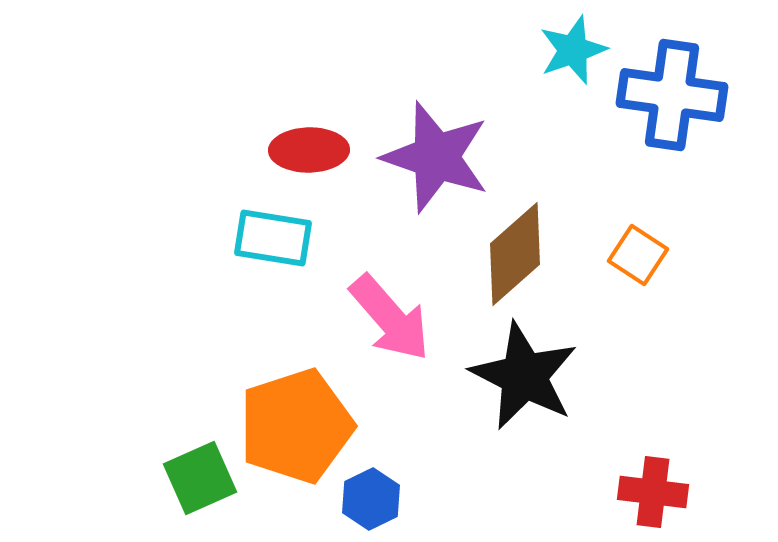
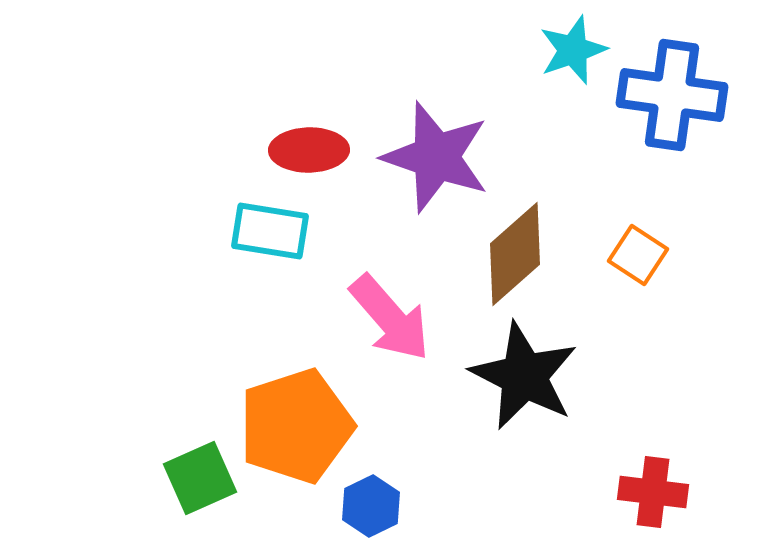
cyan rectangle: moved 3 px left, 7 px up
blue hexagon: moved 7 px down
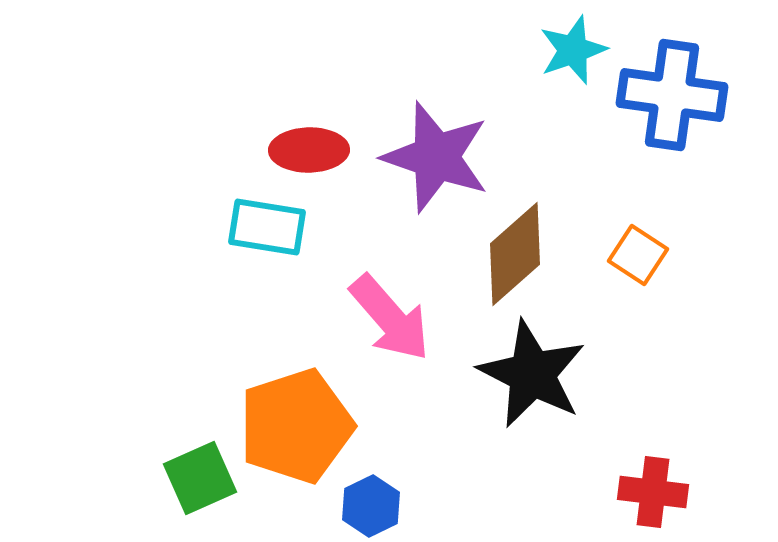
cyan rectangle: moved 3 px left, 4 px up
black star: moved 8 px right, 2 px up
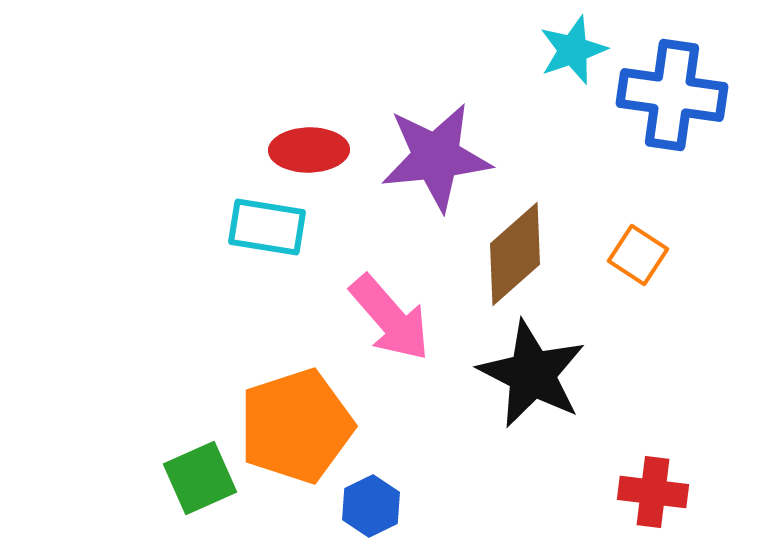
purple star: rotated 25 degrees counterclockwise
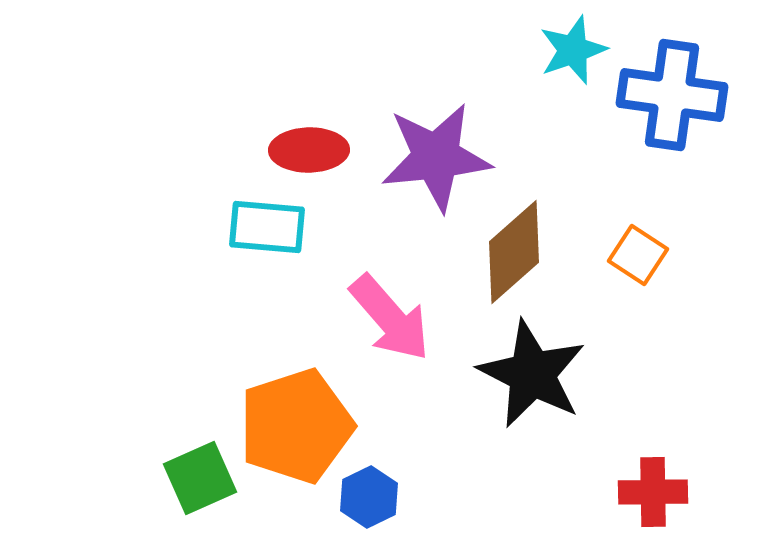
cyan rectangle: rotated 4 degrees counterclockwise
brown diamond: moved 1 px left, 2 px up
red cross: rotated 8 degrees counterclockwise
blue hexagon: moved 2 px left, 9 px up
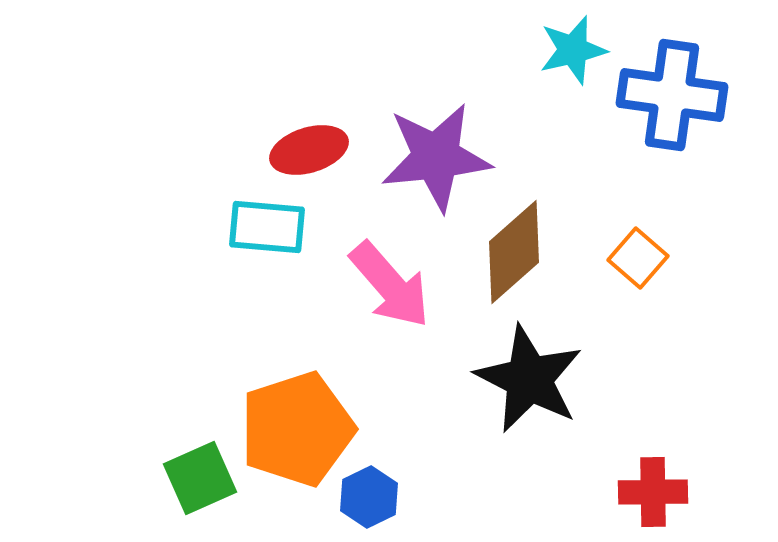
cyan star: rotated 6 degrees clockwise
red ellipse: rotated 16 degrees counterclockwise
orange square: moved 3 px down; rotated 8 degrees clockwise
pink arrow: moved 33 px up
black star: moved 3 px left, 5 px down
orange pentagon: moved 1 px right, 3 px down
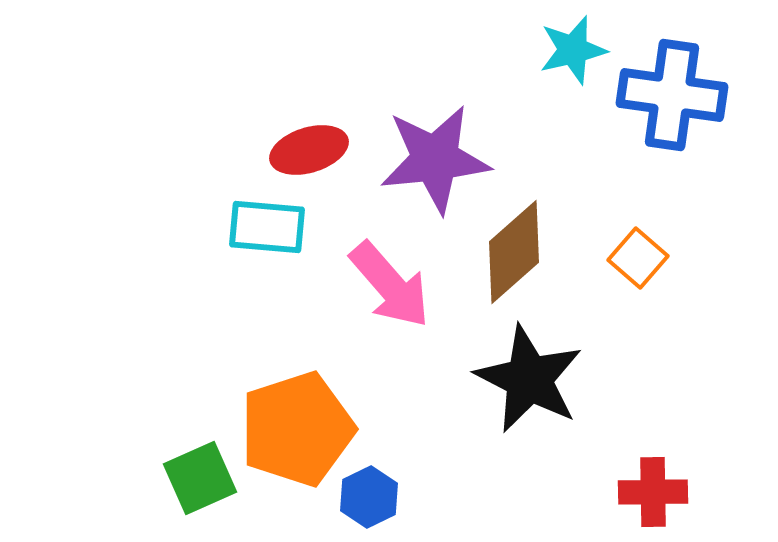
purple star: moved 1 px left, 2 px down
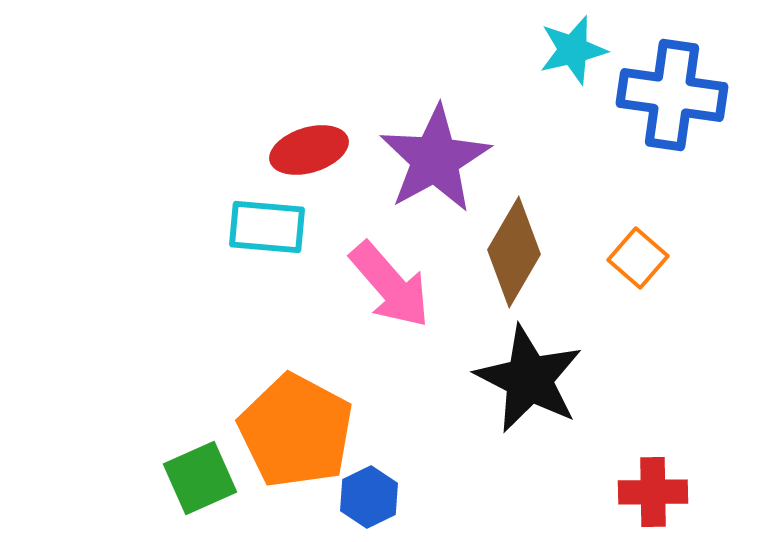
purple star: rotated 23 degrees counterclockwise
brown diamond: rotated 18 degrees counterclockwise
orange pentagon: moved 1 px left, 2 px down; rotated 26 degrees counterclockwise
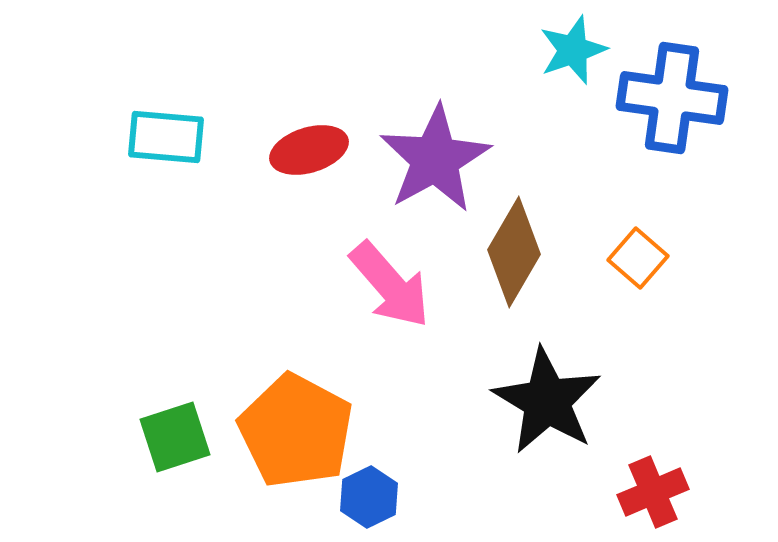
cyan star: rotated 6 degrees counterclockwise
blue cross: moved 3 px down
cyan rectangle: moved 101 px left, 90 px up
black star: moved 18 px right, 22 px down; rotated 4 degrees clockwise
green square: moved 25 px left, 41 px up; rotated 6 degrees clockwise
red cross: rotated 22 degrees counterclockwise
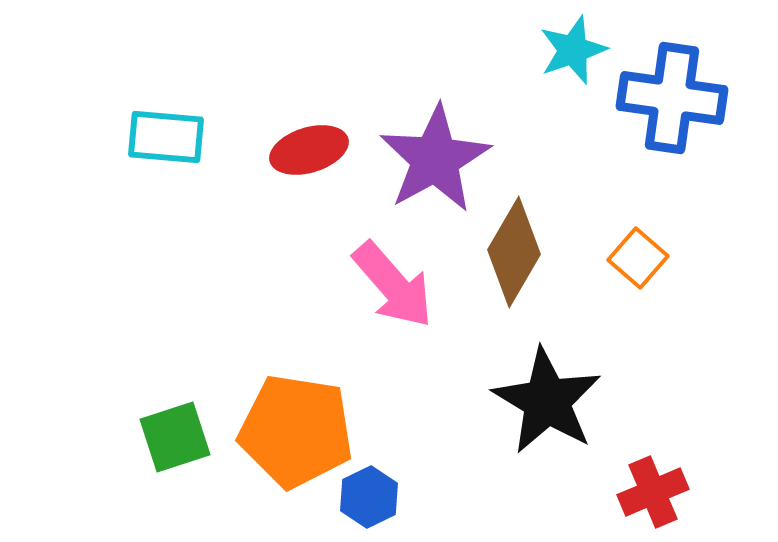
pink arrow: moved 3 px right
orange pentagon: rotated 19 degrees counterclockwise
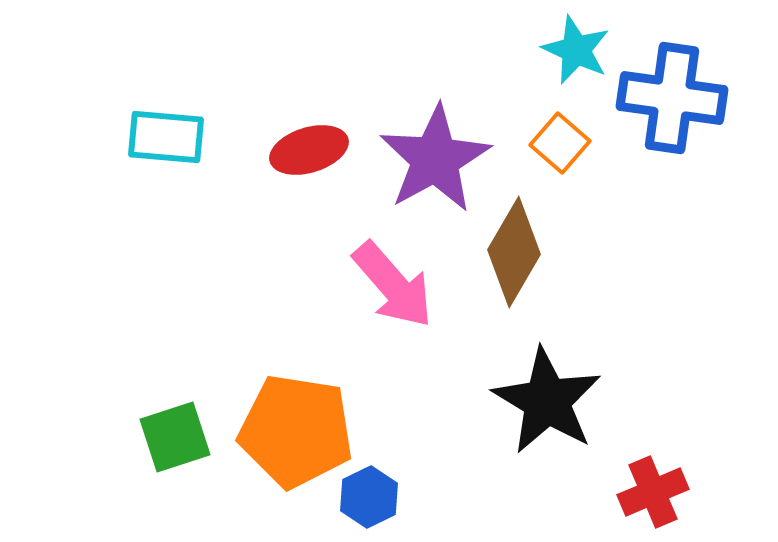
cyan star: moved 3 px right; rotated 28 degrees counterclockwise
orange square: moved 78 px left, 115 px up
